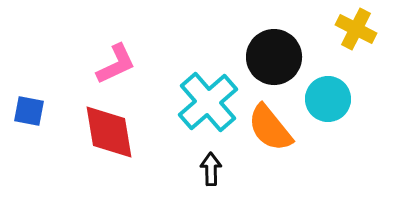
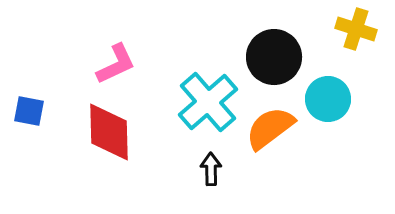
yellow cross: rotated 9 degrees counterclockwise
orange semicircle: rotated 92 degrees clockwise
red diamond: rotated 8 degrees clockwise
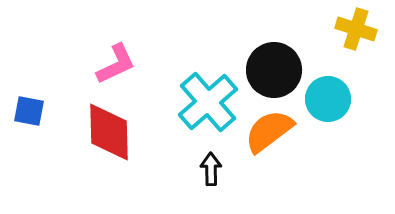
black circle: moved 13 px down
orange semicircle: moved 1 px left, 3 px down
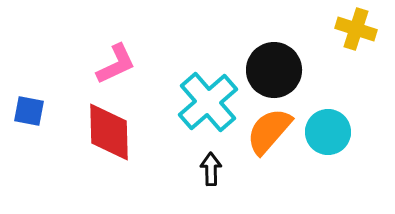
cyan circle: moved 33 px down
orange semicircle: rotated 12 degrees counterclockwise
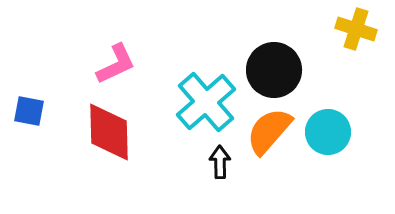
cyan cross: moved 2 px left
black arrow: moved 9 px right, 7 px up
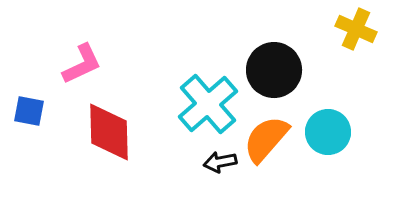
yellow cross: rotated 6 degrees clockwise
pink L-shape: moved 34 px left
cyan cross: moved 2 px right, 2 px down
orange semicircle: moved 3 px left, 8 px down
black arrow: rotated 100 degrees counterclockwise
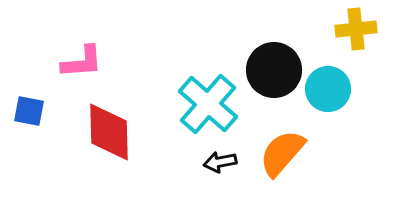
yellow cross: rotated 30 degrees counterclockwise
pink L-shape: moved 2 px up; rotated 21 degrees clockwise
cyan cross: rotated 8 degrees counterclockwise
cyan circle: moved 43 px up
orange semicircle: moved 16 px right, 14 px down
